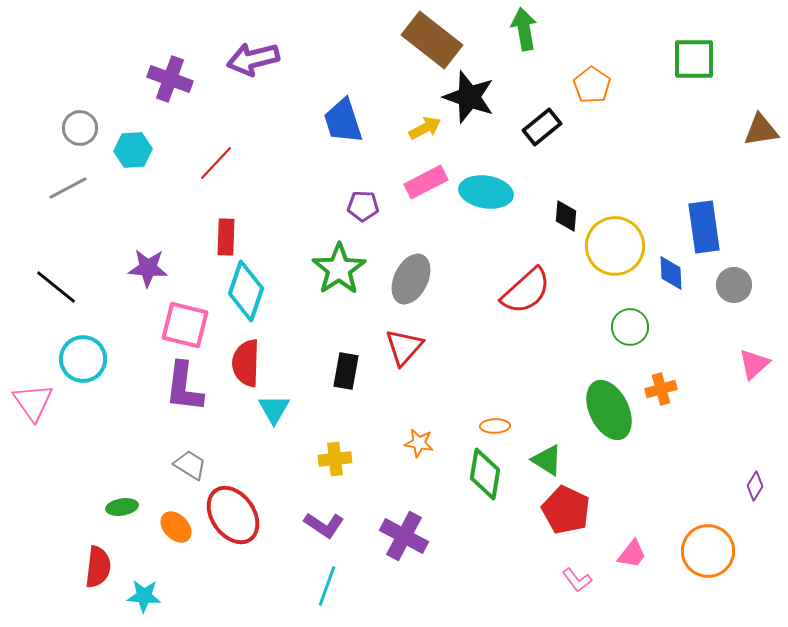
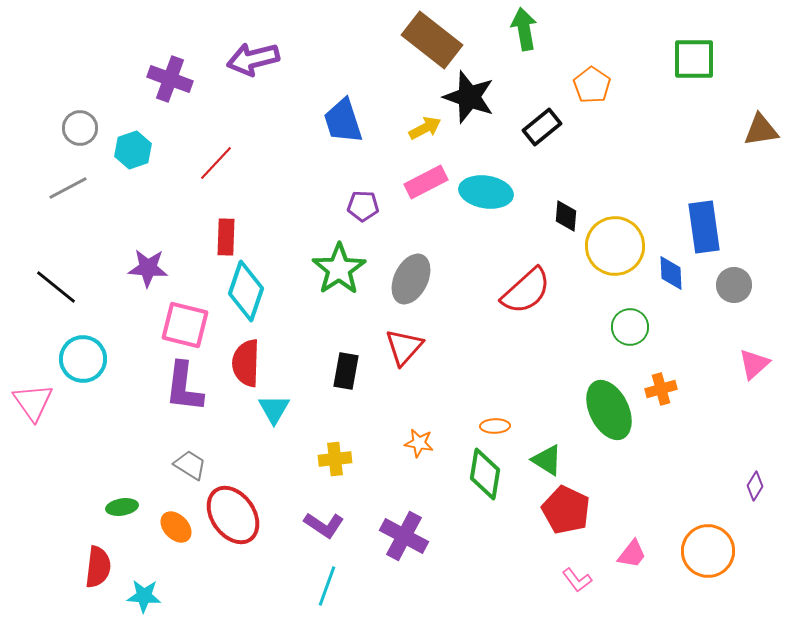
cyan hexagon at (133, 150): rotated 15 degrees counterclockwise
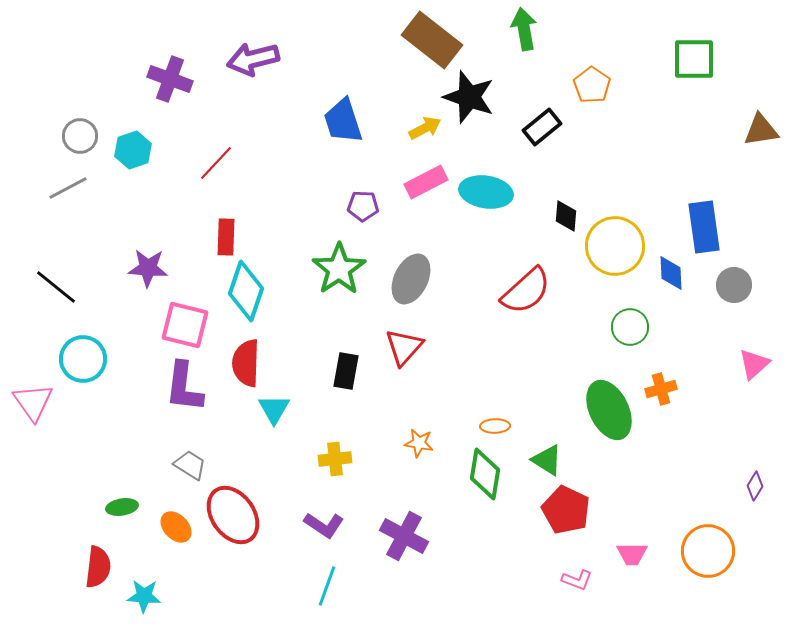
gray circle at (80, 128): moved 8 px down
pink trapezoid at (632, 554): rotated 52 degrees clockwise
pink L-shape at (577, 580): rotated 32 degrees counterclockwise
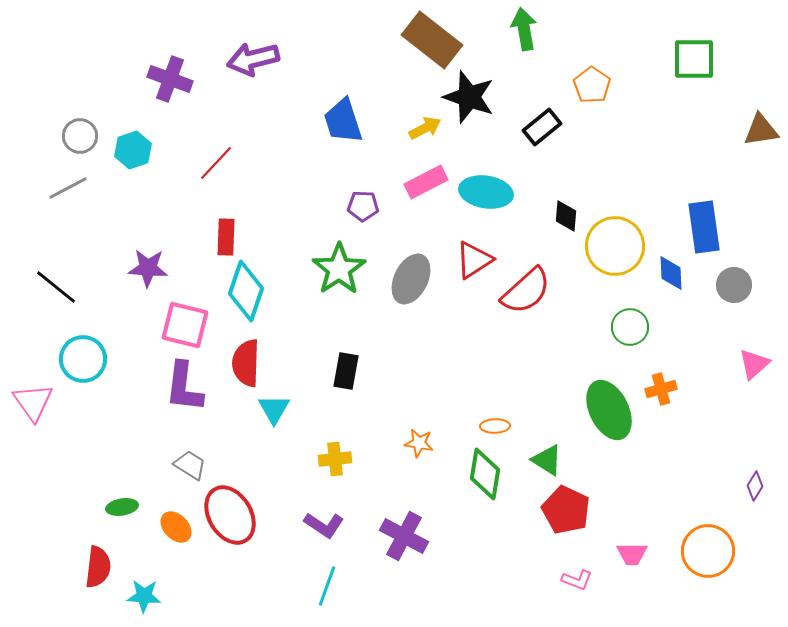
red triangle at (404, 347): moved 70 px right, 87 px up; rotated 15 degrees clockwise
red ellipse at (233, 515): moved 3 px left; rotated 4 degrees clockwise
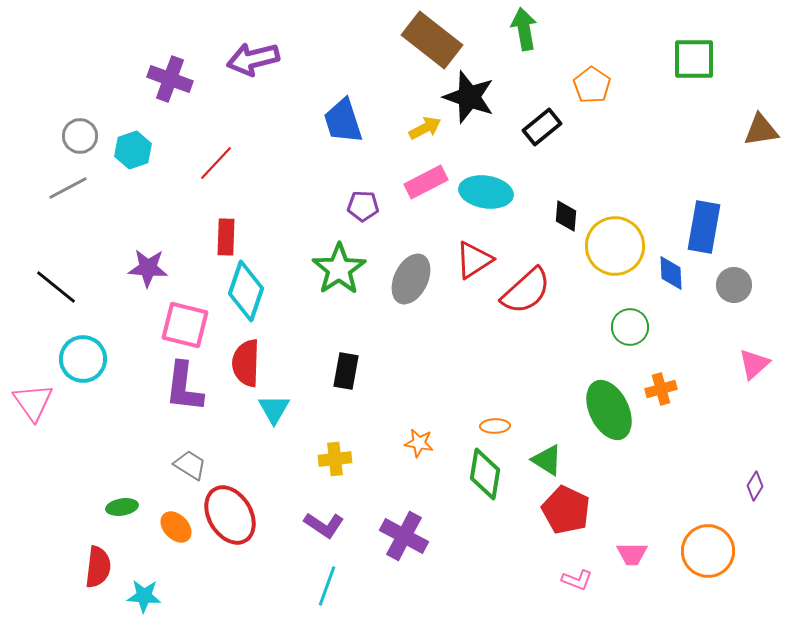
blue rectangle at (704, 227): rotated 18 degrees clockwise
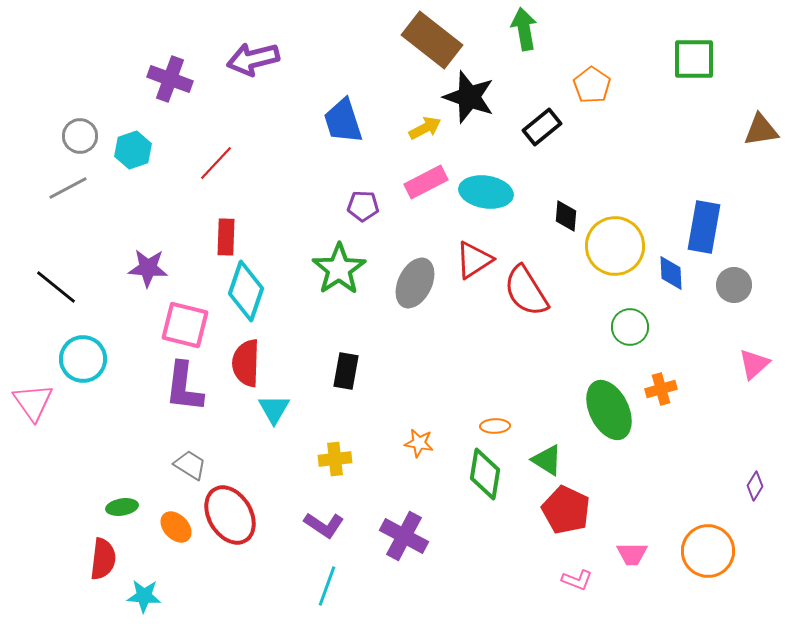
gray ellipse at (411, 279): moved 4 px right, 4 px down
red semicircle at (526, 291): rotated 100 degrees clockwise
red semicircle at (98, 567): moved 5 px right, 8 px up
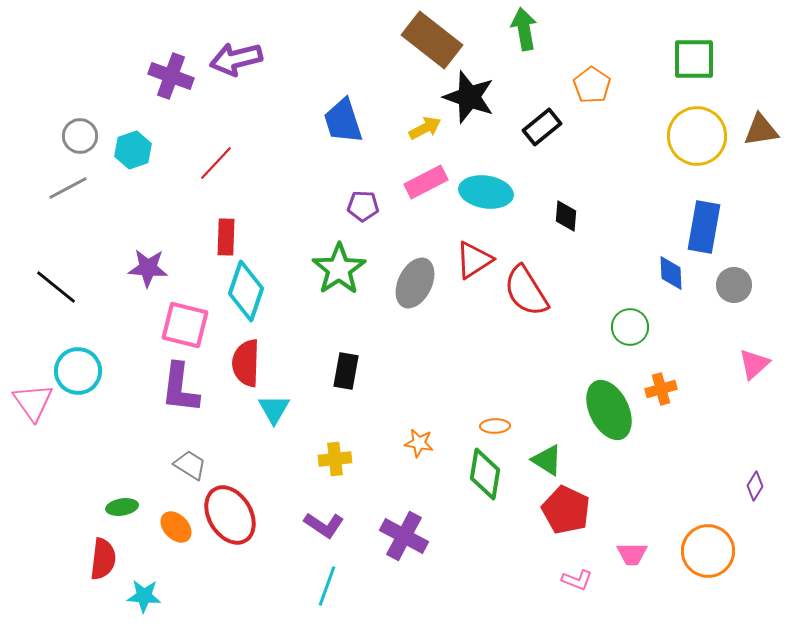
purple arrow at (253, 59): moved 17 px left
purple cross at (170, 79): moved 1 px right, 3 px up
yellow circle at (615, 246): moved 82 px right, 110 px up
cyan circle at (83, 359): moved 5 px left, 12 px down
purple L-shape at (184, 387): moved 4 px left, 1 px down
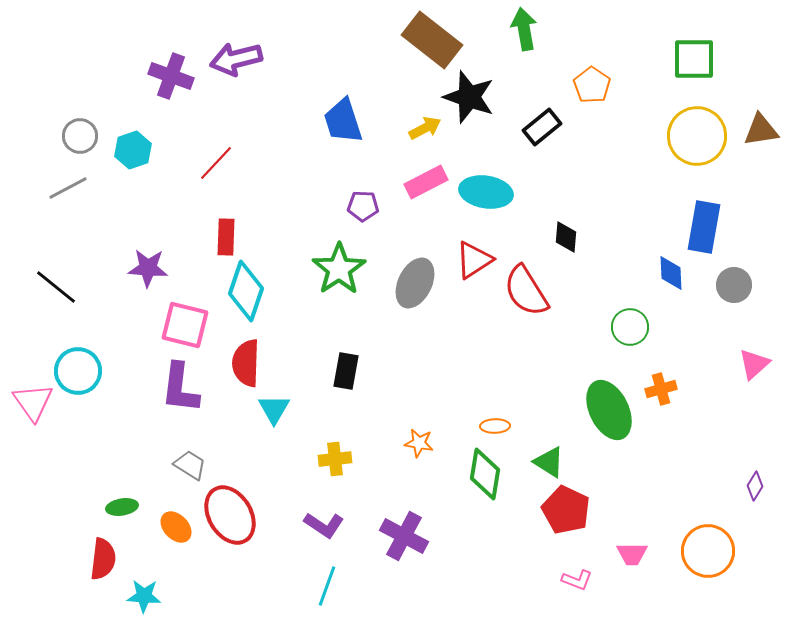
black diamond at (566, 216): moved 21 px down
green triangle at (547, 460): moved 2 px right, 2 px down
